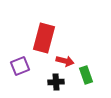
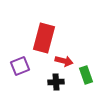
red arrow: moved 1 px left
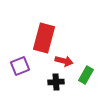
green rectangle: rotated 48 degrees clockwise
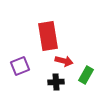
red rectangle: moved 4 px right, 2 px up; rotated 24 degrees counterclockwise
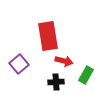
purple square: moved 1 px left, 2 px up; rotated 18 degrees counterclockwise
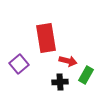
red rectangle: moved 2 px left, 2 px down
red arrow: moved 4 px right
black cross: moved 4 px right
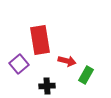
red rectangle: moved 6 px left, 2 px down
red arrow: moved 1 px left
black cross: moved 13 px left, 4 px down
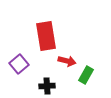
red rectangle: moved 6 px right, 4 px up
